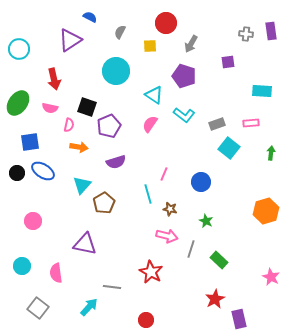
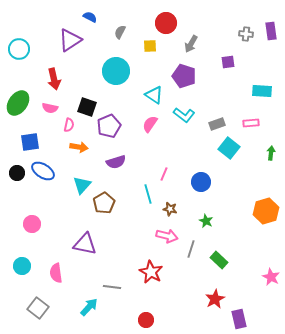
pink circle at (33, 221): moved 1 px left, 3 px down
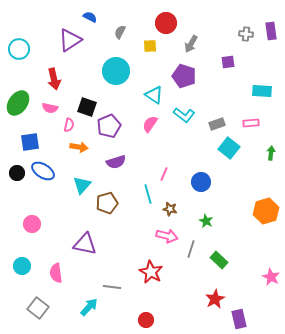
brown pentagon at (104, 203): moved 3 px right; rotated 15 degrees clockwise
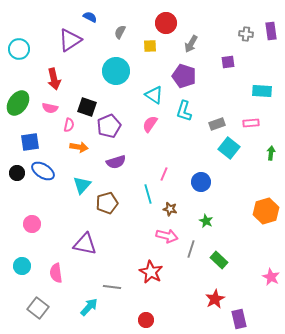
cyan L-shape at (184, 115): moved 4 px up; rotated 70 degrees clockwise
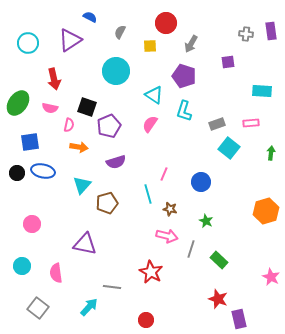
cyan circle at (19, 49): moved 9 px right, 6 px up
blue ellipse at (43, 171): rotated 20 degrees counterclockwise
red star at (215, 299): moved 3 px right; rotated 24 degrees counterclockwise
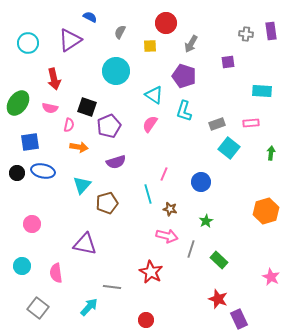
green star at (206, 221): rotated 16 degrees clockwise
purple rectangle at (239, 319): rotated 12 degrees counterclockwise
